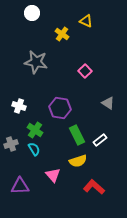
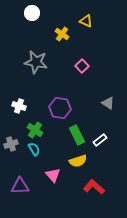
pink square: moved 3 px left, 5 px up
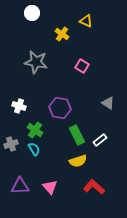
pink square: rotated 16 degrees counterclockwise
pink triangle: moved 3 px left, 12 px down
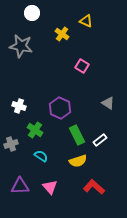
gray star: moved 15 px left, 16 px up
purple hexagon: rotated 15 degrees clockwise
cyan semicircle: moved 7 px right, 7 px down; rotated 24 degrees counterclockwise
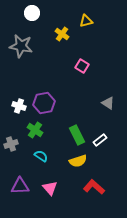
yellow triangle: rotated 40 degrees counterclockwise
purple hexagon: moved 16 px left, 5 px up; rotated 25 degrees clockwise
pink triangle: moved 1 px down
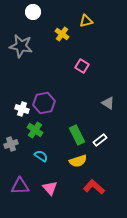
white circle: moved 1 px right, 1 px up
white cross: moved 3 px right, 3 px down
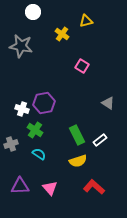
cyan semicircle: moved 2 px left, 2 px up
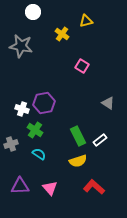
green rectangle: moved 1 px right, 1 px down
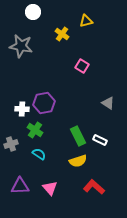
white cross: rotated 16 degrees counterclockwise
white rectangle: rotated 64 degrees clockwise
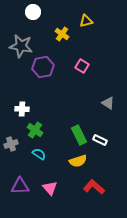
purple hexagon: moved 1 px left, 36 px up
green rectangle: moved 1 px right, 1 px up
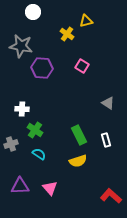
yellow cross: moved 5 px right
purple hexagon: moved 1 px left, 1 px down; rotated 15 degrees clockwise
white rectangle: moved 6 px right; rotated 48 degrees clockwise
red L-shape: moved 17 px right, 9 px down
